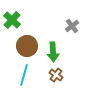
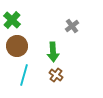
brown circle: moved 10 px left
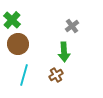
brown circle: moved 1 px right, 2 px up
green arrow: moved 11 px right
brown cross: rotated 24 degrees clockwise
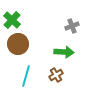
gray cross: rotated 16 degrees clockwise
green arrow: rotated 84 degrees counterclockwise
cyan line: moved 2 px right, 1 px down
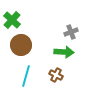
gray cross: moved 1 px left, 6 px down
brown circle: moved 3 px right, 1 px down
brown cross: rotated 32 degrees counterclockwise
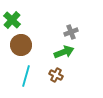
green arrow: rotated 24 degrees counterclockwise
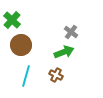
gray cross: rotated 32 degrees counterclockwise
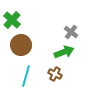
brown cross: moved 1 px left, 1 px up
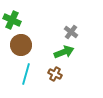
green cross: rotated 18 degrees counterclockwise
cyan line: moved 2 px up
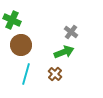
brown cross: rotated 16 degrees clockwise
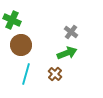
green arrow: moved 3 px right, 1 px down
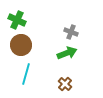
green cross: moved 5 px right
gray cross: rotated 16 degrees counterclockwise
brown cross: moved 10 px right, 10 px down
